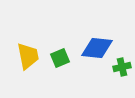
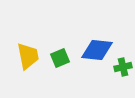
blue diamond: moved 2 px down
green cross: moved 1 px right
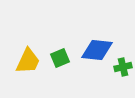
yellow trapezoid: moved 5 px down; rotated 36 degrees clockwise
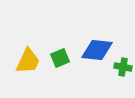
green cross: rotated 24 degrees clockwise
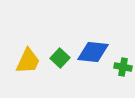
blue diamond: moved 4 px left, 2 px down
green square: rotated 24 degrees counterclockwise
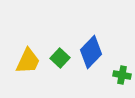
blue diamond: moved 2 px left; rotated 52 degrees counterclockwise
green cross: moved 1 px left, 8 px down
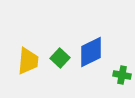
blue diamond: rotated 20 degrees clockwise
yellow trapezoid: rotated 20 degrees counterclockwise
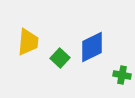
blue diamond: moved 1 px right, 5 px up
yellow trapezoid: moved 19 px up
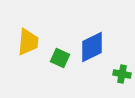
green square: rotated 18 degrees counterclockwise
green cross: moved 1 px up
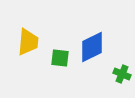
green square: rotated 18 degrees counterclockwise
green cross: rotated 12 degrees clockwise
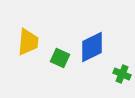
green square: rotated 18 degrees clockwise
